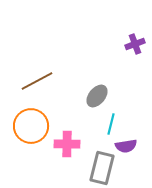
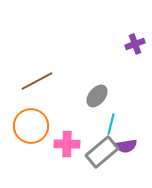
gray rectangle: moved 16 px up; rotated 36 degrees clockwise
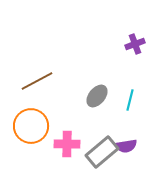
cyan line: moved 19 px right, 24 px up
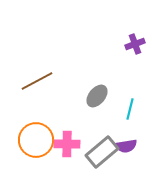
cyan line: moved 9 px down
orange circle: moved 5 px right, 14 px down
